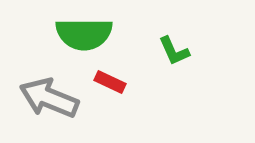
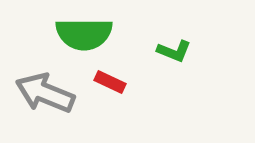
green L-shape: rotated 44 degrees counterclockwise
gray arrow: moved 4 px left, 5 px up
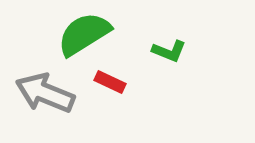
green semicircle: rotated 148 degrees clockwise
green L-shape: moved 5 px left
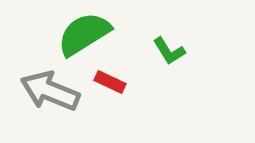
green L-shape: rotated 36 degrees clockwise
gray arrow: moved 5 px right, 2 px up
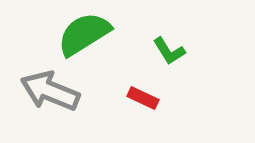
red rectangle: moved 33 px right, 16 px down
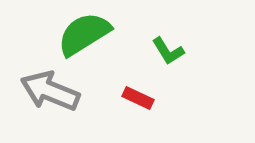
green L-shape: moved 1 px left
red rectangle: moved 5 px left
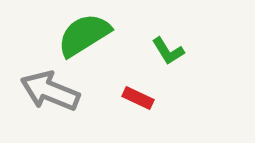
green semicircle: moved 1 px down
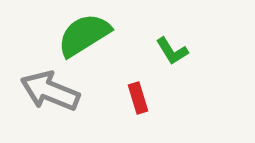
green L-shape: moved 4 px right
red rectangle: rotated 48 degrees clockwise
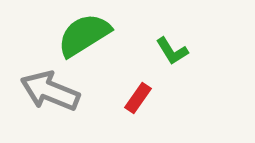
red rectangle: rotated 52 degrees clockwise
